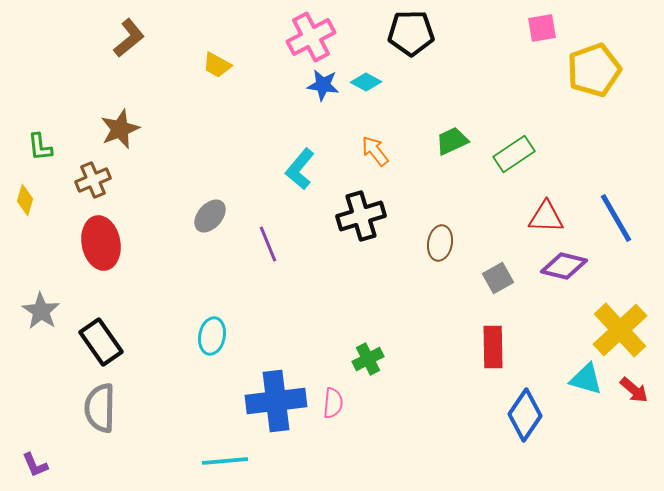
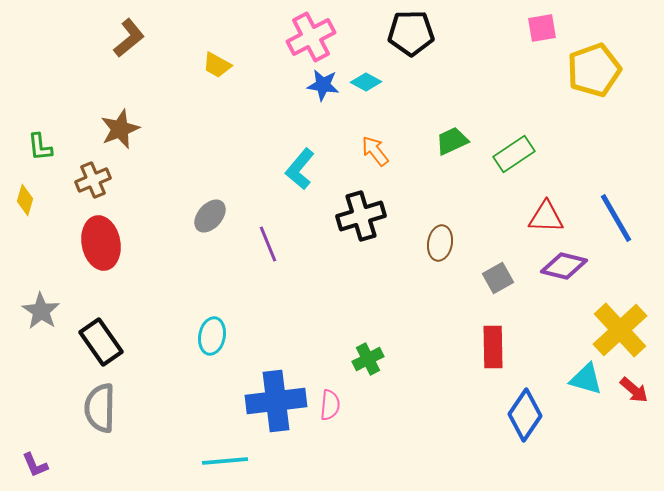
pink semicircle: moved 3 px left, 2 px down
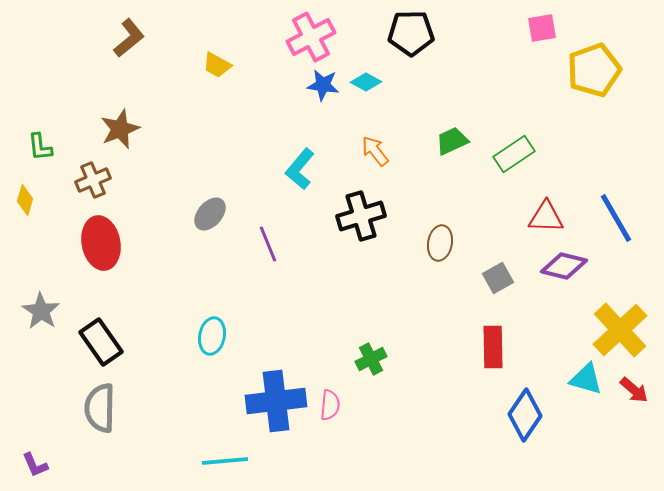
gray ellipse: moved 2 px up
green cross: moved 3 px right
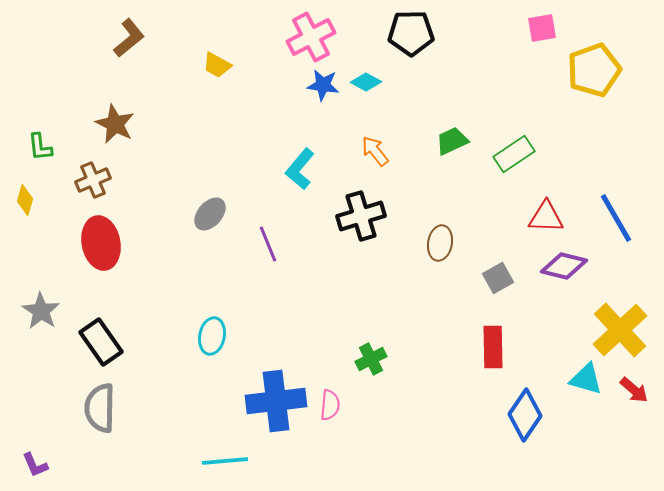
brown star: moved 5 px left, 5 px up; rotated 24 degrees counterclockwise
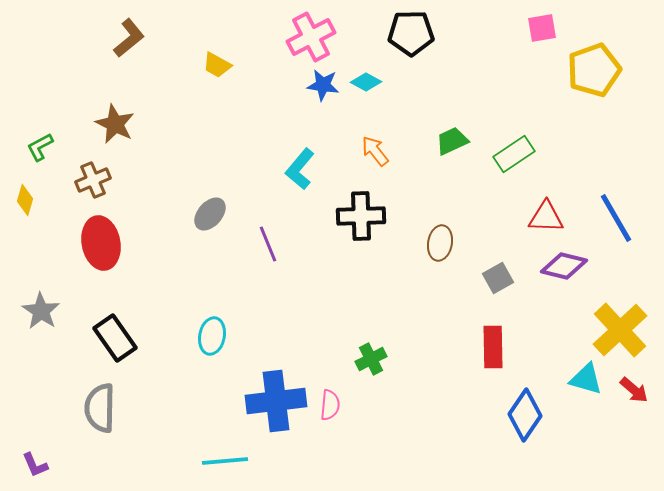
green L-shape: rotated 68 degrees clockwise
black cross: rotated 15 degrees clockwise
black rectangle: moved 14 px right, 4 px up
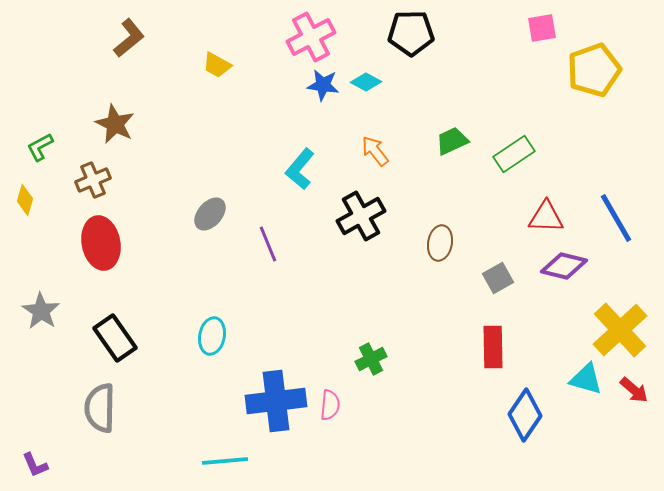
black cross: rotated 27 degrees counterclockwise
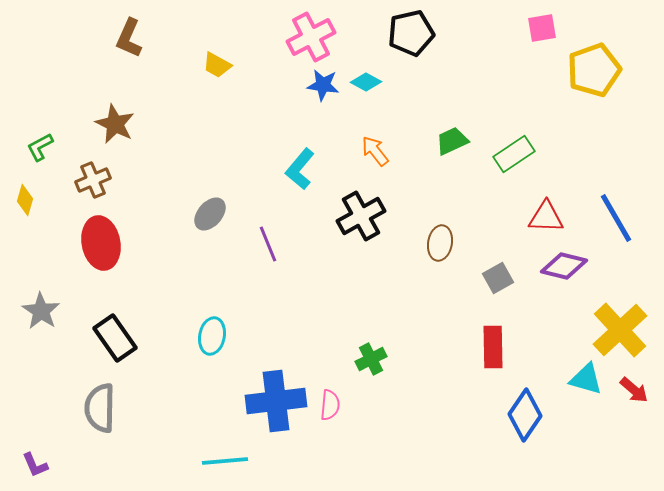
black pentagon: rotated 12 degrees counterclockwise
brown L-shape: rotated 153 degrees clockwise
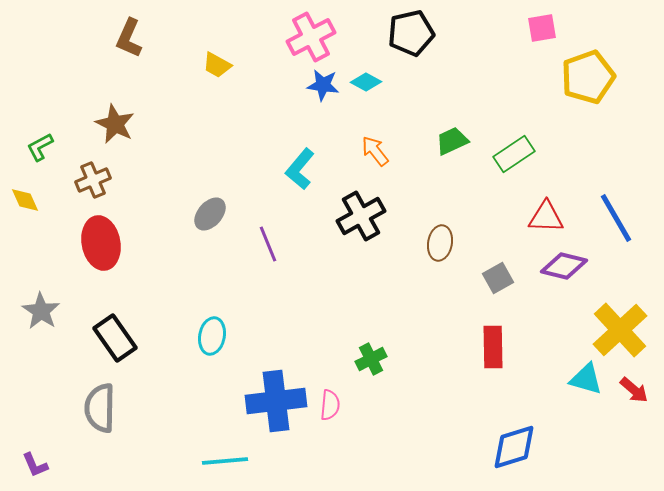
yellow pentagon: moved 6 px left, 7 px down
yellow diamond: rotated 40 degrees counterclockwise
blue diamond: moved 11 px left, 32 px down; rotated 39 degrees clockwise
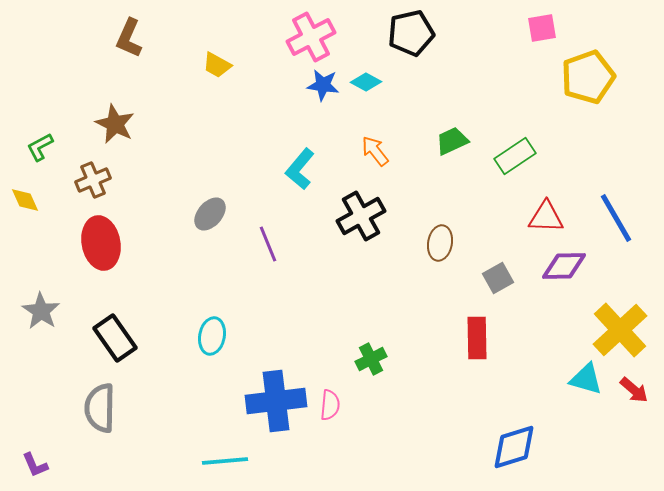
green rectangle: moved 1 px right, 2 px down
purple diamond: rotated 15 degrees counterclockwise
red rectangle: moved 16 px left, 9 px up
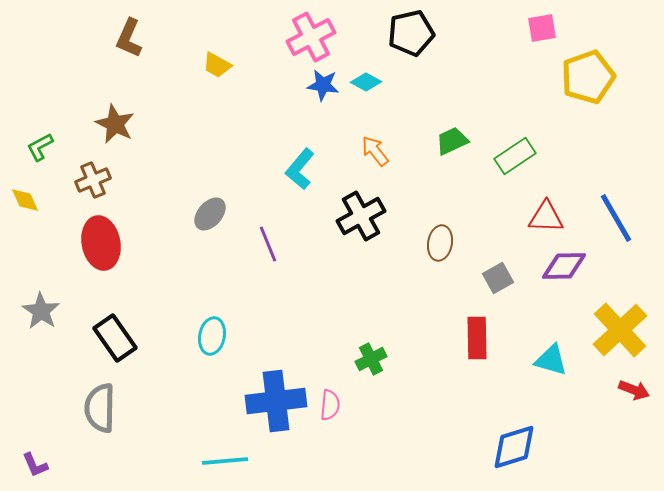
cyan triangle: moved 35 px left, 19 px up
red arrow: rotated 20 degrees counterclockwise
